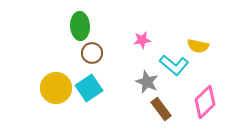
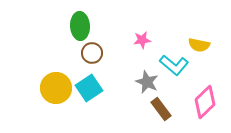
yellow semicircle: moved 1 px right, 1 px up
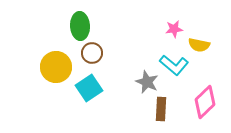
pink star: moved 32 px right, 11 px up
yellow circle: moved 21 px up
brown rectangle: rotated 40 degrees clockwise
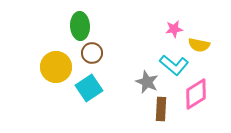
pink diamond: moved 9 px left, 8 px up; rotated 12 degrees clockwise
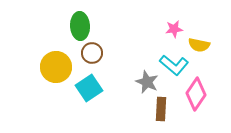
pink diamond: rotated 24 degrees counterclockwise
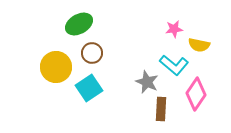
green ellipse: moved 1 px left, 2 px up; rotated 64 degrees clockwise
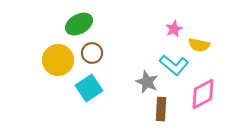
pink star: rotated 18 degrees counterclockwise
yellow circle: moved 2 px right, 7 px up
pink diamond: moved 7 px right; rotated 28 degrees clockwise
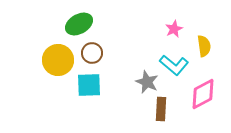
yellow semicircle: moved 5 px right, 1 px down; rotated 110 degrees counterclockwise
cyan square: moved 3 px up; rotated 32 degrees clockwise
